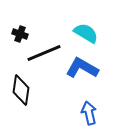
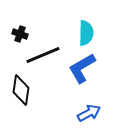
cyan semicircle: rotated 60 degrees clockwise
black line: moved 1 px left, 2 px down
blue L-shape: rotated 60 degrees counterclockwise
blue arrow: rotated 75 degrees clockwise
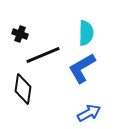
black diamond: moved 2 px right, 1 px up
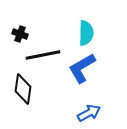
black line: rotated 12 degrees clockwise
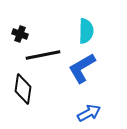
cyan semicircle: moved 2 px up
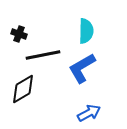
black cross: moved 1 px left
black diamond: rotated 52 degrees clockwise
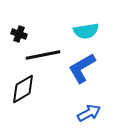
cyan semicircle: rotated 80 degrees clockwise
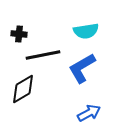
black cross: rotated 14 degrees counterclockwise
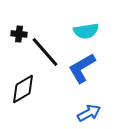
black line: moved 2 px right, 3 px up; rotated 60 degrees clockwise
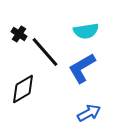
black cross: rotated 28 degrees clockwise
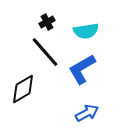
black cross: moved 28 px right, 12 px up; rotated 28 degrees clockwise
blue L-shape: moved 1 px down
blue arrow: moved 2 px left
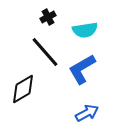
black cross: moved 1 px right, 5 px up
cyan semicircle: moved 1 px left, 1 px up
